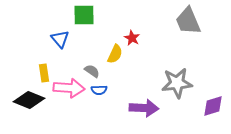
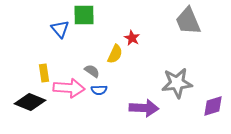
blue triangle: moved 10 px up
black diamond: moved 1 px right, 2 px down
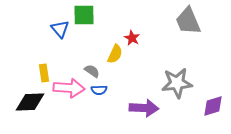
black diamond: rotated 24 degrees counterclockwise
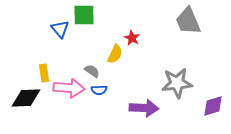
black diamond: moved 4 px left, 4 px up
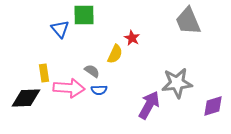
purple arrow: moved 5 px right, 3 px up; rotated 64 degrees counterclockwise
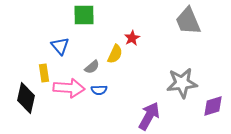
blue triangle: moved 17 px down
red star: rotated 14 degrees clockwise
gray semicircle: moved 4 px up; rotated 105 degrees clockwise
gray star: moved 5 px right
black diamond: rotated 76 degrees counterclockwise
purple arrow: moved 11 px down
